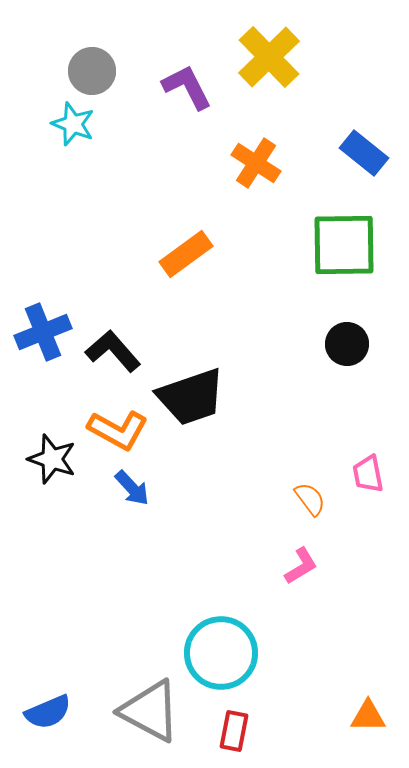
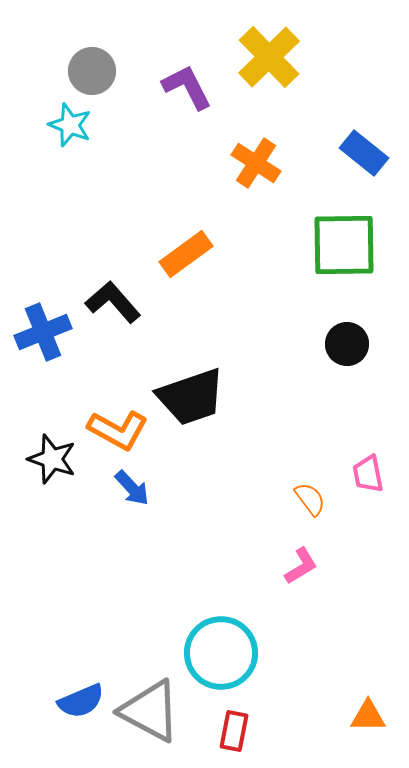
cyan star: moved 3 px left, 1 px down
black L-shape: moved 49 px up
blue semicircle: moved 33 px right, 11 px up
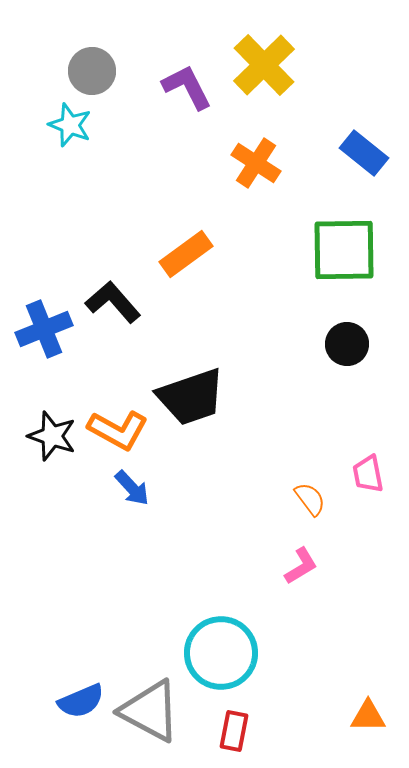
yellow cross: moved 5 px left, 8 px down
green square: moved 5 px down
blue cross: moved 1 px right, 3 px up
black star: moved 23 px up
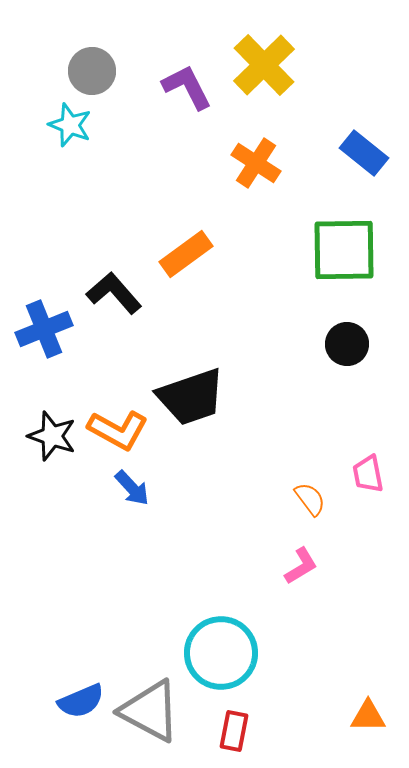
black L-shape: moved 1 px right, 9 px up
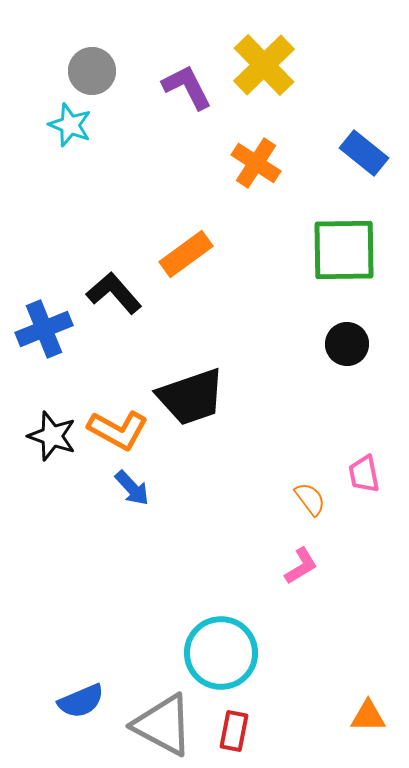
pink trapezoid: moved 4 px left
gray triangle: moved 13 px right, 14 px down
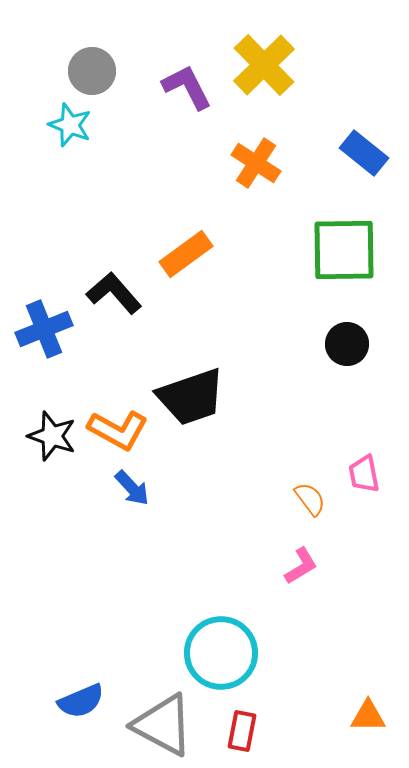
red rectangle: moved 8 px right
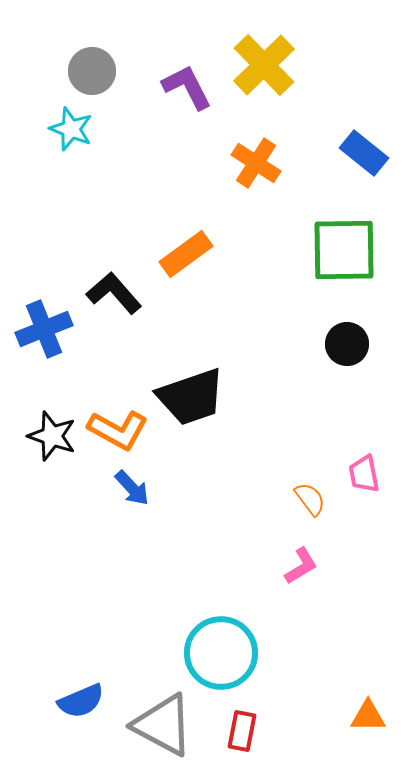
cyan star: moved 1 px right, 4 px down
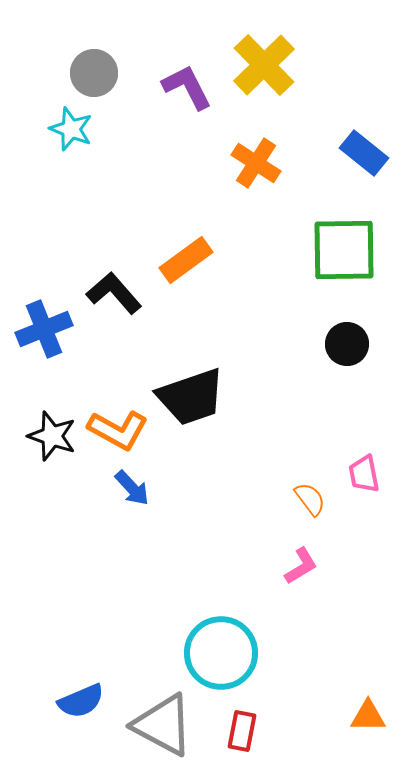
gray circle: moved 2 px right, 2 px down
orange rectangle: moved 6 px down
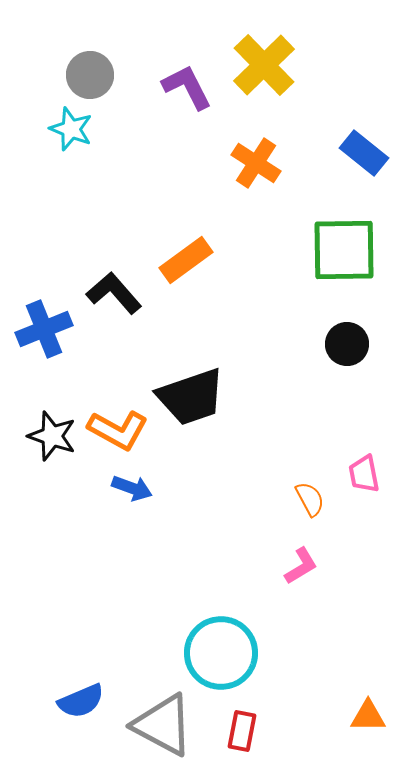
gray circle: moved 4 px left, 2 px down
blue arrow: rotated 27 degrees counterclockwise
orange semicircle: rotated 9 degrees clockwise
